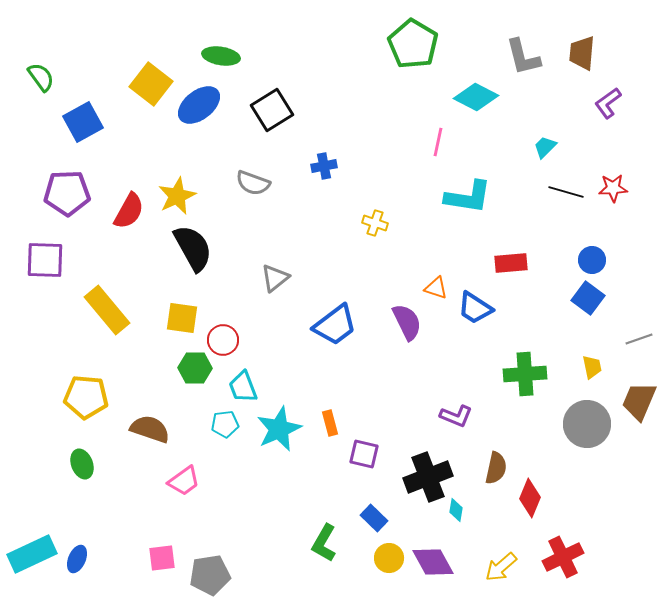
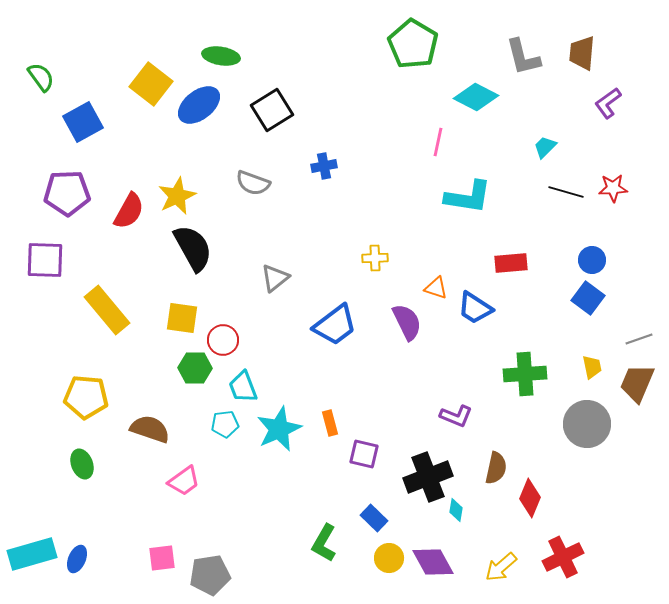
yellow cross at (375, 223): moved 35 px down; rotated 20 degrees counterclockwise
brown trapezoid at (639, 401): moved 2 px left, 18 px up
cyan rectangle at (32, 554): rotated 9 degrees clockwise
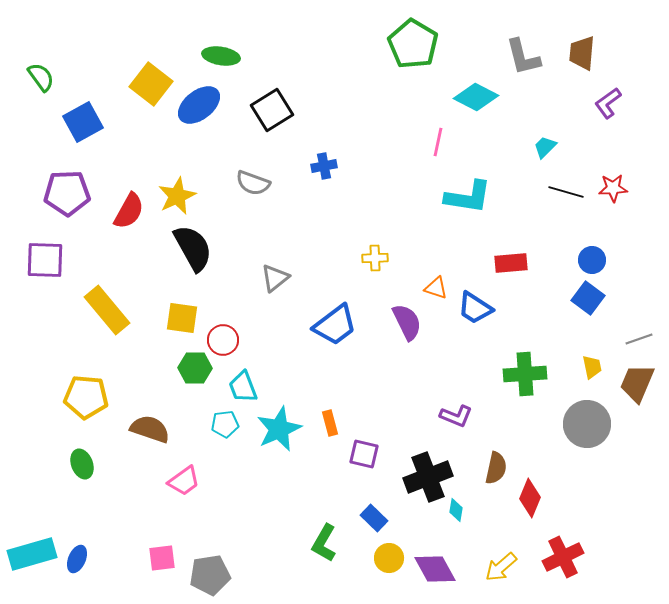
purple diamond at (433, 562): moved 2 px right, 7 px down
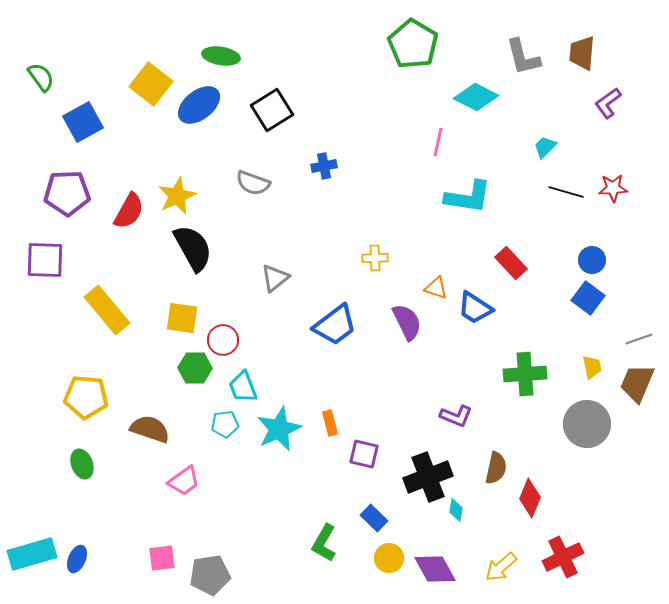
red rectangle at (511, 263): rotated 52 degrees clockwise
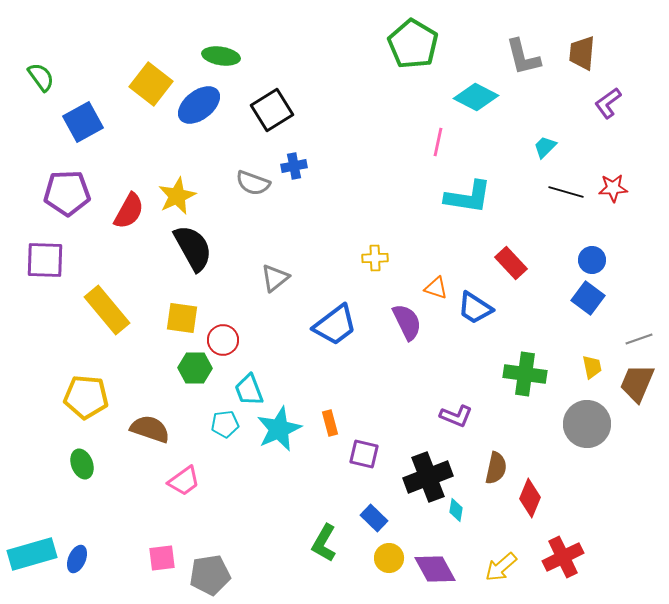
blue cross at (324, 166): moved 30 px left
green cross at (525, 374): rotated 12 degrees clockwise
cyan trapezoid at (243, 387): moved 6 px right, 3 px down
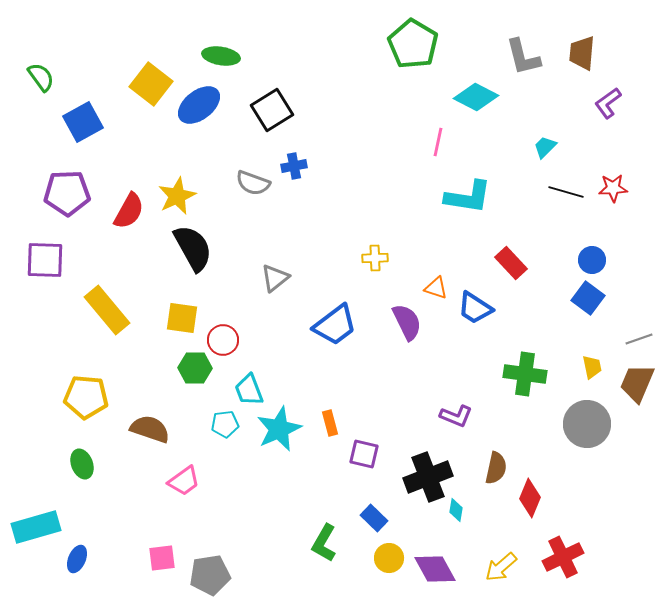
cyan rectangle at (32, 554): moved 4 px right, 27 px up
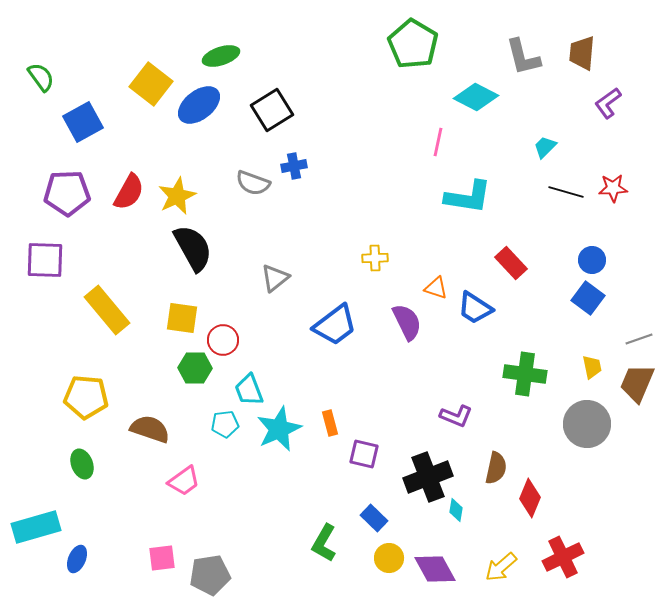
green ellipse at (221, 56): rotated 27 degrees counterclockwise
red semicircle at (129, 211): moved 19 px up
